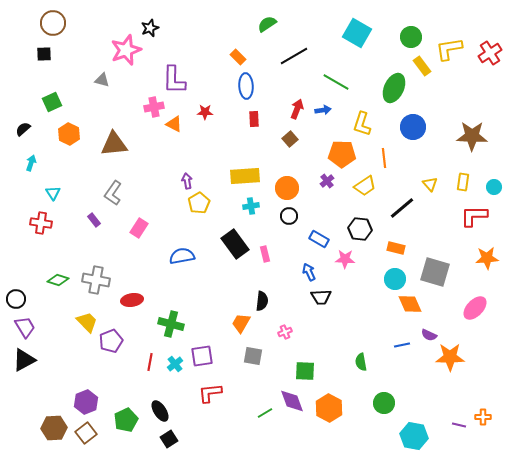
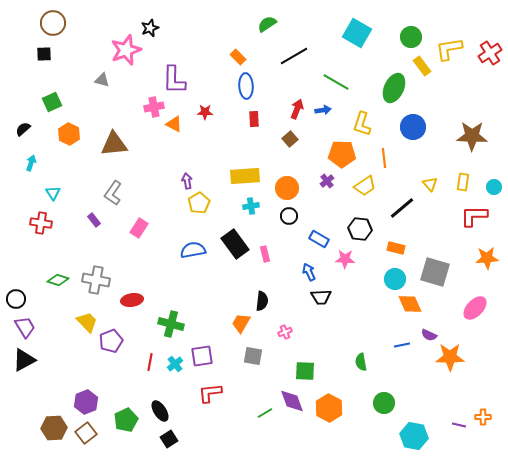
blue semicircle at (182, 256): moved 11 px right, 6 px up
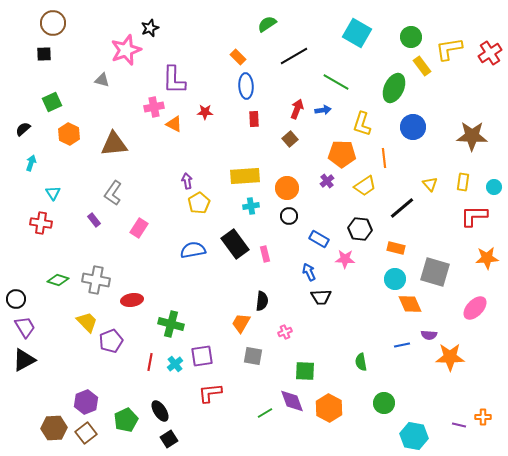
purple semicircle at (429, 335): rotated 21 degrees counterclockwise
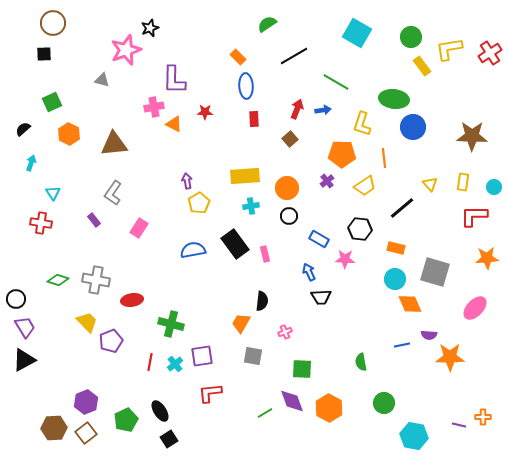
green ellipse at (394, 88): moved 11 px down; rotated 72 degrees clockwise
green square at (305, 371): moved 3 px left, 2 px up
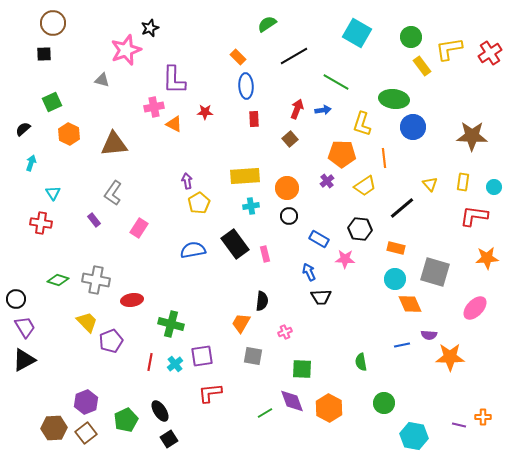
red L-shape at (474, 216): rotated 8 degrees clockwise
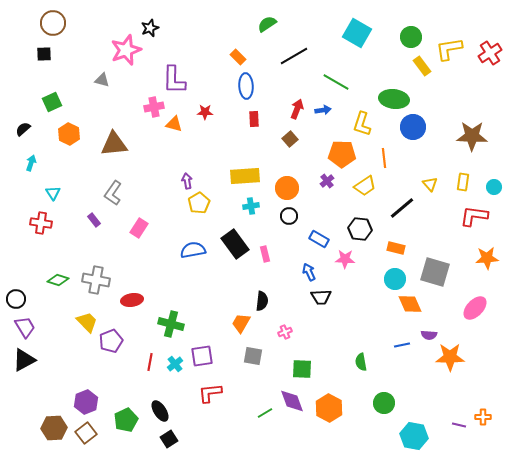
orange triangle at (174, 124): rotated 12 degrees counterclockwise
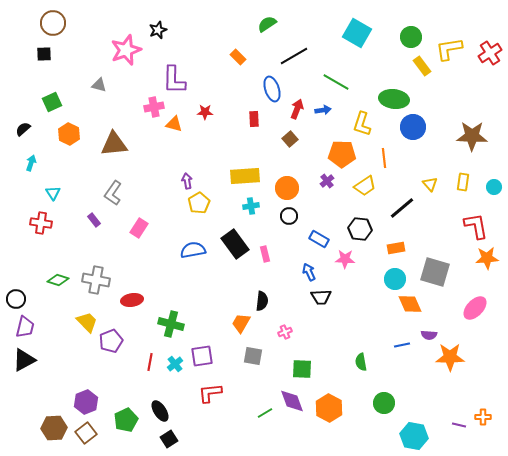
black star at (150, 28): moved 8 px right, 2 px down
gray triangle at (102, 80): moved 3 px left, 5 px down
blue ellipse at (246, 86): moved 26 px right, 3 px down; rotated 15 degrees counterclockwise
red L-shape at (474, 216): moved 2 px right, 10 px down; rotated 72 degrees clockwise
orange rectangle at (396, 248): rotated 24 degrees counterclockwise
purple trapezoid at (25, 327): rotated 45 degrees clockwise
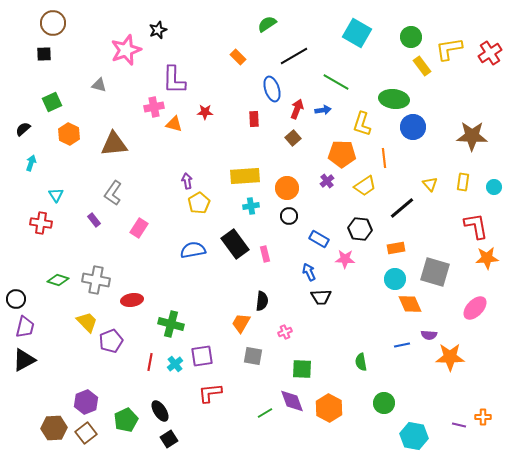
brown square at (290, 139): moved 3 px right, 1 px up
cyan triangle at (53, 193): moved 3 px right, 2 px down
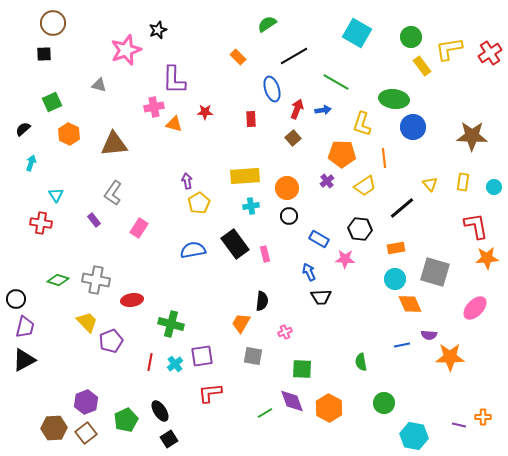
red rectangle at (254, 119): moved 3 px left
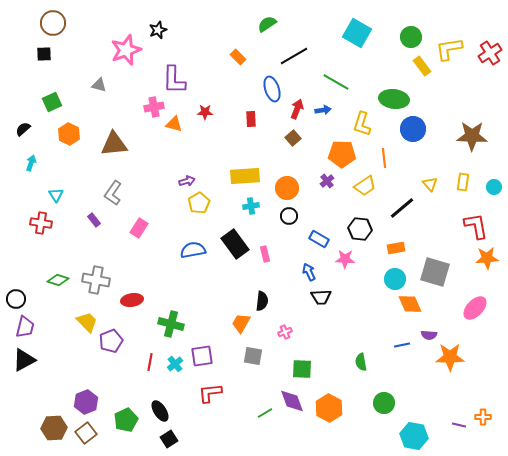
blue circle at (413, 127): moved 2 px down
purple arrow at (187, 181): rotated 84 degrees clockwise
